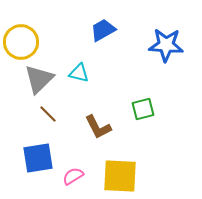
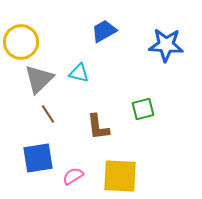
blue trapezoid: moved 1 px right, 1 px down
brown line: rotated 12 degrees clockwise
brown L-shape: rotated 20 degrees clockwise
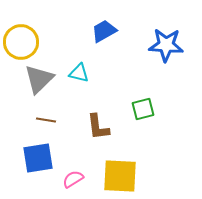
brown line: moved 2 px left, 6 px down; rotated 48 degrees counterclockwise
pink semicircle: moved 3 px down
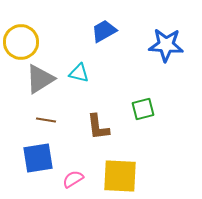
gray triangle: moved 1 px right; rotated 12 degrees clockwise
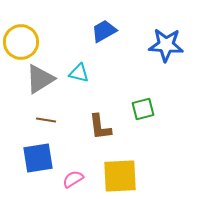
brown L-shape: moved 2 px right
yellow square: rotated 6 degrees counterclockwise
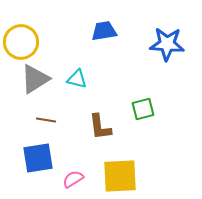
blue trapezoid: rotated 20 degrees clockwise
blue star: moved 1 px right, 1 px up
cyan triangle: moved 2 px left, 6 px down
gray triangle: moved 5 px left
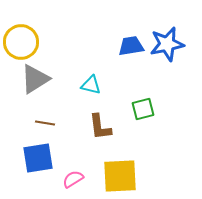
blue trapezoid: moved 27 px right, 15 px down
blue star: rotated 16 degrees counterclockwise
cyan triangle: moved 14 px right, 6 px down
brown line: moved 1 px left, 3 px down
